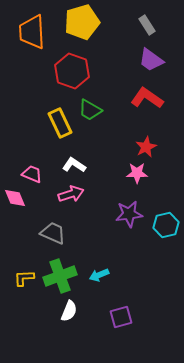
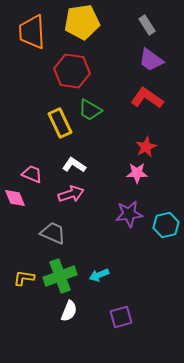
yellow pentagon: rotated 8 degrees clockwise
red hexagon: rotated 12 degrees counterclockwise
yellow L-shape: rotated 10 degrees clockwise
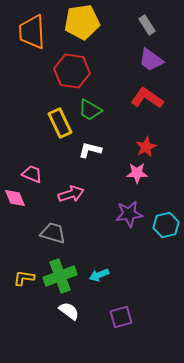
white L-shape: moved 16 px right, 15 px up; rotated 20 degrees counterclockwise
gray trapezoid: rotated 8 degrees counterclockwise
white semicircle: rotated 75 degrees counterclockwise
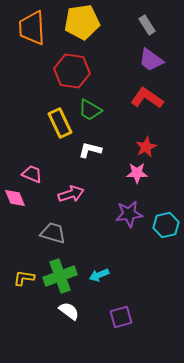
orange trapezoid: moved 4 px up
